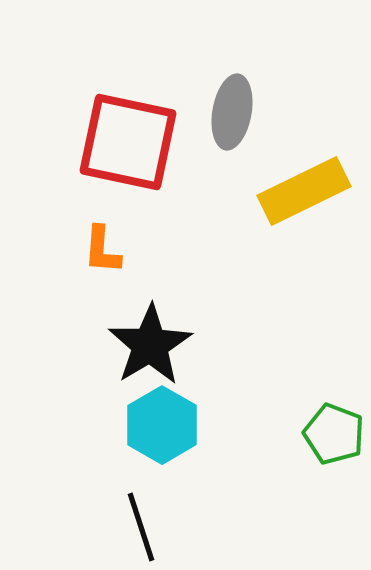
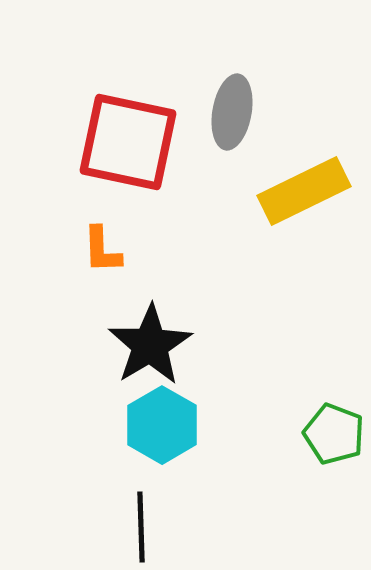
orange L-shape: rotated 6 degrees counterclockwise
black line: rotated 16 degrees clockwise
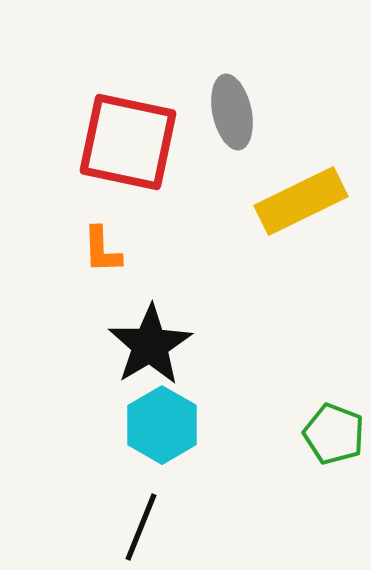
gray ellipse: rotated 22 degrees counterclockwise
yellow rectangle: moved 3 px left, 10 px down
black line: rotated 24 degrees clockwise
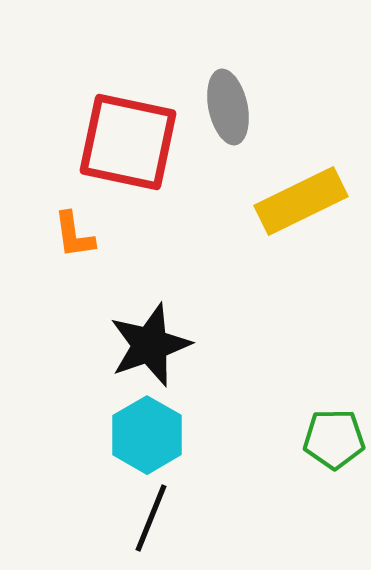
gray ellipse: moved 4 px left, 5 px up
orange L-shape: moved 28 px left, 15 px up; rotated 6 degrees counterclockwise
black star: rotated 12 degrees clockwise
cyan hexagon: moved 15 px left, 10 px down
green pentagon: moved 5 px down; rotated 22 degrees counterclockwise
black line: moved 10 px right, 9 px up
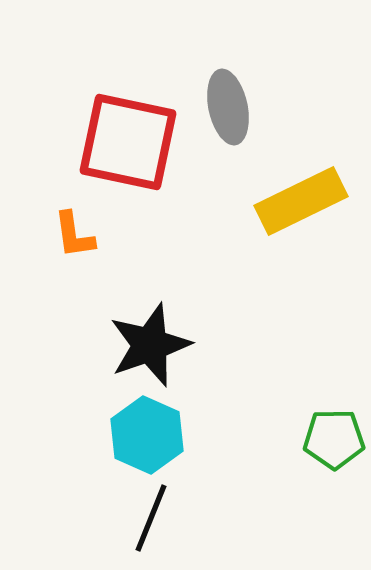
cyan hexagon: rotated 6 degrees counterclockwise
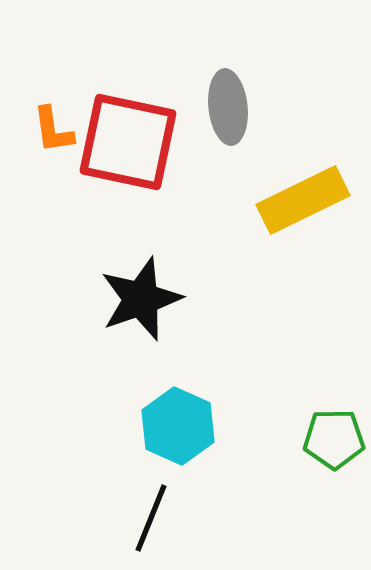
gray ellipse: rotated 6 degrees clockwise
yellow rectangle: moved 2 px right, 1 px up
orange L-shape: moved 21 px left, 105 px up
black star: moved 9 px left, 46 px up
cyan hexagon: moved 31 px right, 9 px up
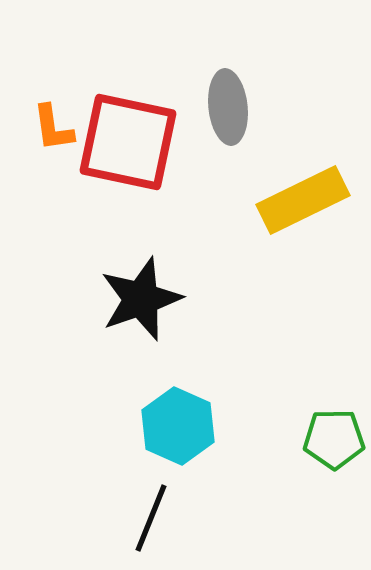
orange L-shape: moved 2 px up
